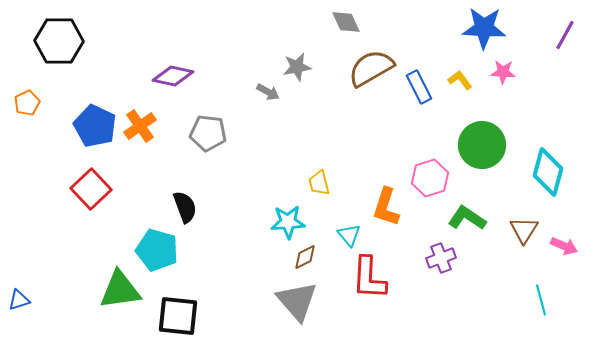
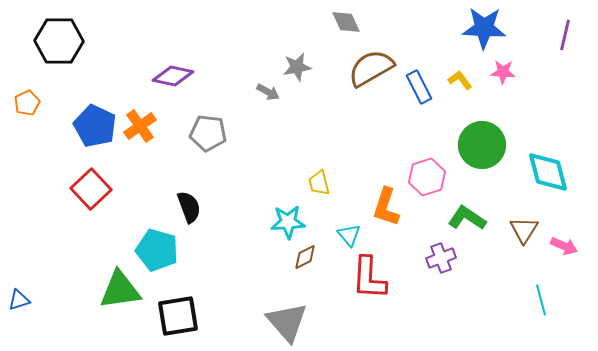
purple line: rotated 16 degrees counterclockwise
cyan diamond: rotated 30 degrees counterclockwise
pink hexagon: moved 3 px left, 1 px up
black semicircle: moved 4 px right
gray triangle: moved 10 px left, 21 px down
black square: rotated 15 degrees counterclockwise
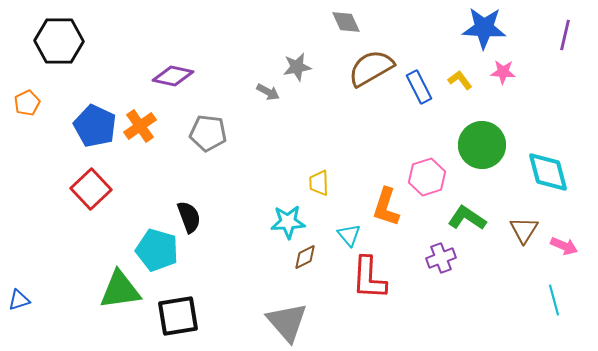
yellow trapezoid: rotated 12 degrees clockwise
black semicircle: moved 10 px down
cyan line: moved 13 px right
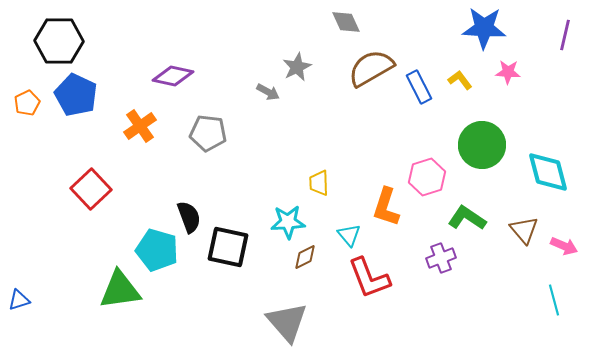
gray star: rotated 16 degrees counterclockwise
pink star: moved 5 px right
blue pentagon: moved 19 px left, 31 px up
brown triangle: rotated 12 degrees counterclockwise
red L-shape: rotated 24 degrees counterclockwise
black square: moved 50 px right, 69 px up; rotated 21 degrees clockwise
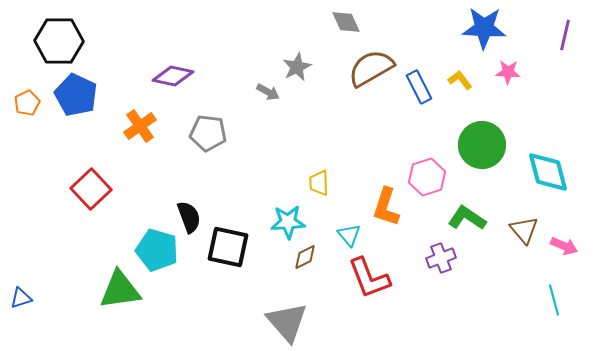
blue triangle: moved 2 px right, 2 px up
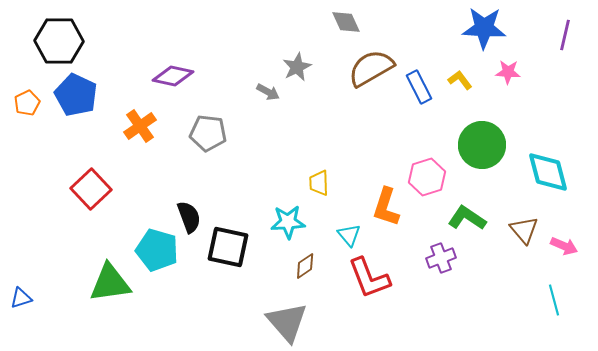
brown diamond: moved 9 px down; rotated 8 degrees counterclockwise
green triangle: moved 10 px left, 7 px up
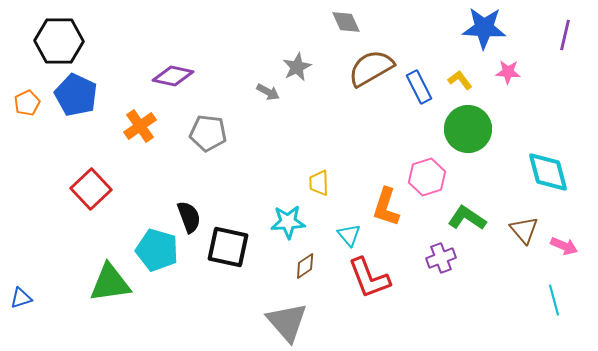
green circle: moved 14 px left, 16 px up
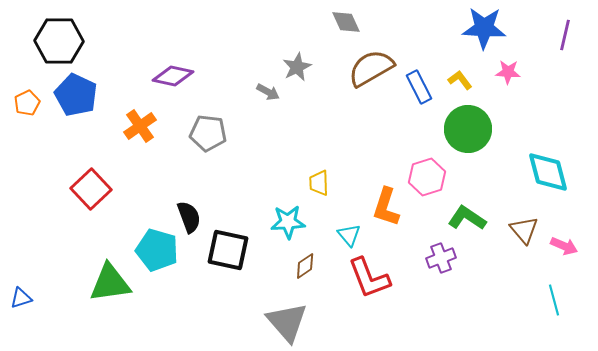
black square: moved 3 px down
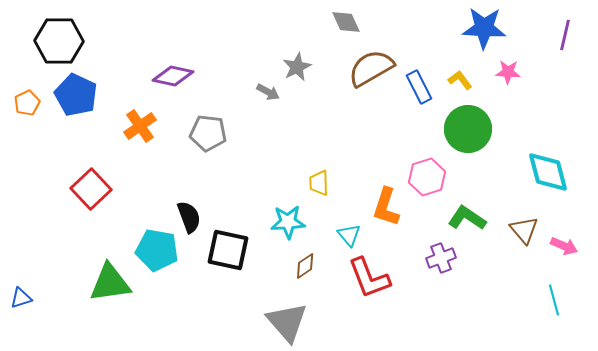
cyan pentagon: rotated 6 degrees counterclockwise
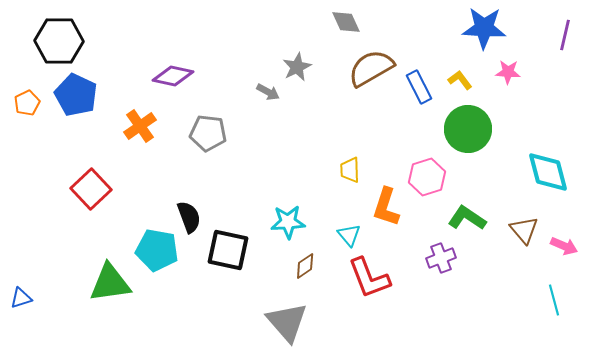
yellow trapezoid: moved 31 px right, 13 px up
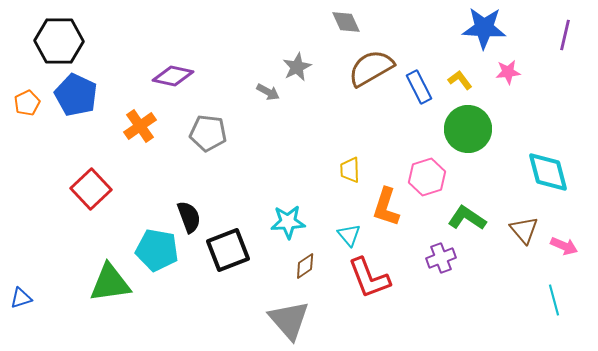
pink star: rotated 10 degrees counterclockwise
black square: rotated 33 degrees counterclockwise
gray triangle: moved 2 px right, 2 px up
